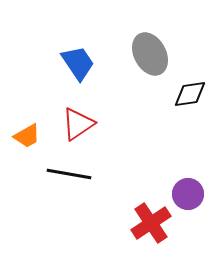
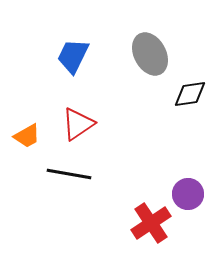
blue trapezoid: moved 5 px left, 7 px up; rotated 120 degrees counterclockwise
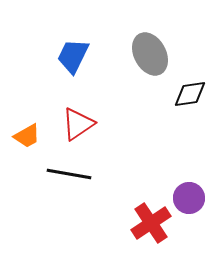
purple circle: moved 1 px right, 4 px down
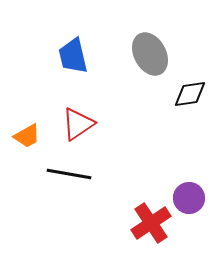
blue trapezoid: rotated 39 degrees counterclockwise
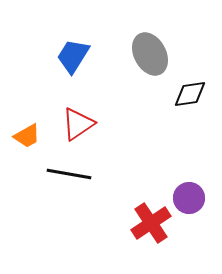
blue trapezoid: rotated 45 degrees clockwise
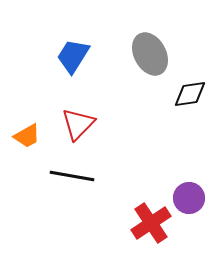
red triangle: rotated 12 degrees counterclockwise
black line: moved 3 px right, 2 px down
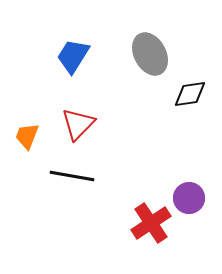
orange trapezoid: rotated 140 degrees clockwise
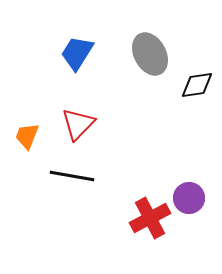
blue trapezoid: moved 4 px right, 3 px up
black diamond: moved 7 px right, 9 px up
red cross: moved 1 px left, 5 px up; rotated 6 degrees clockwise
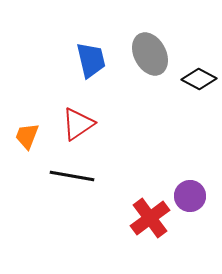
blue trapezoid: moved 14 px right, 7 px down; rotated 135 degrees clockwise
black diamond: moved 2 px right, 6 px up; rotated 36 degrees clockwise
red triangle: rotated 12 degrees clockwise
purple circle: moved 1 px right, 2 px up
red cross: rotated 9 degrees counterclockwise
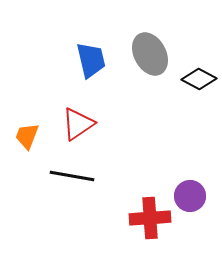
red cross: rotated 33 degrees clockwise
